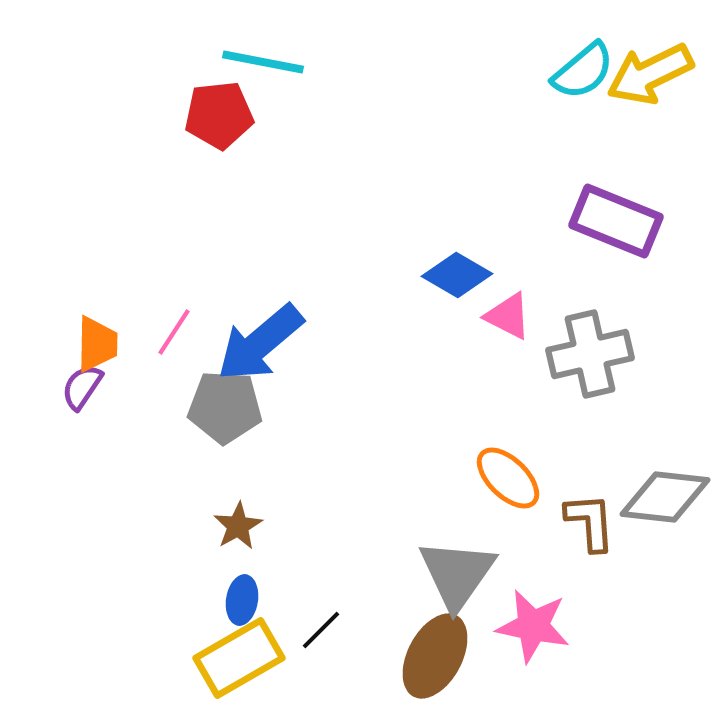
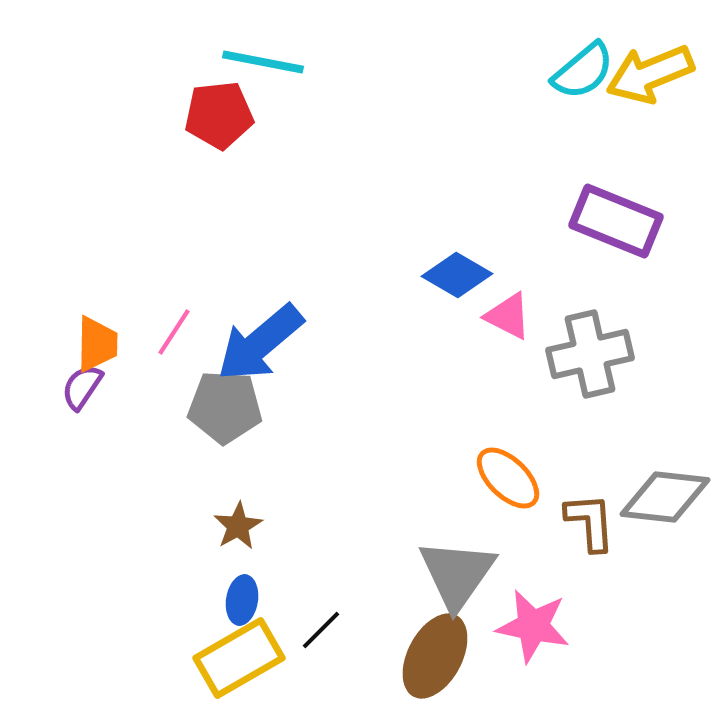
yellow arrow: rotated 4 degrees clockwise
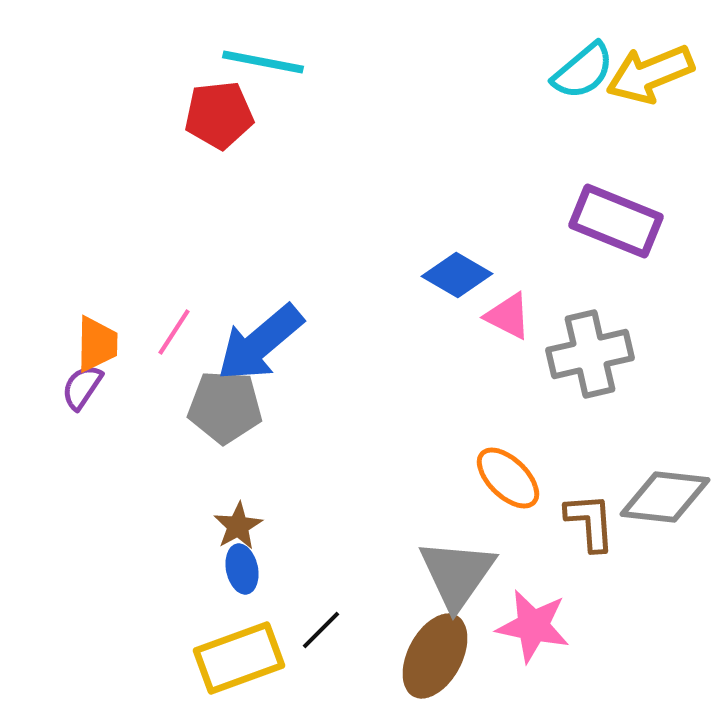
blue ellipse: moved 31 px up; rotated 21 degrees counterclockwise
yellow rectangle: rotated 10 degrees clockwise
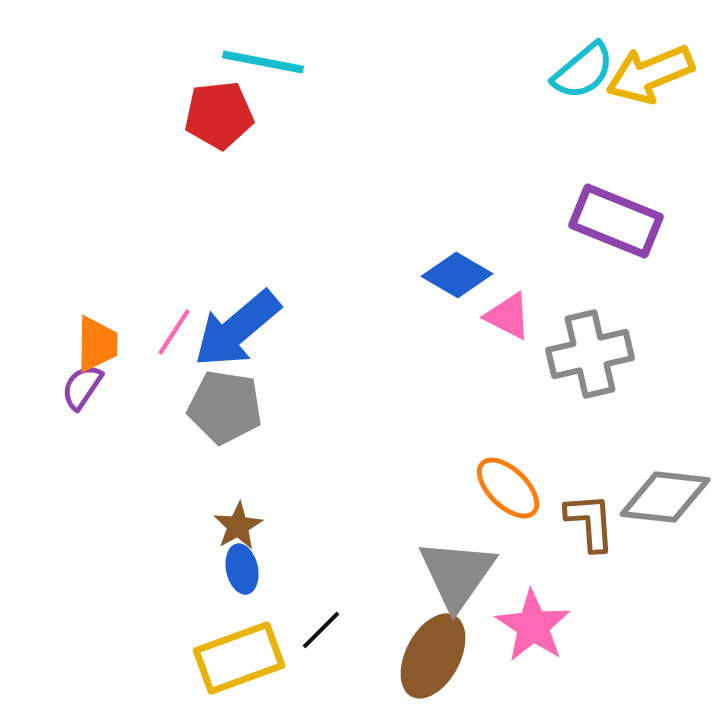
blue arrow: moved 23 px left, 14 px up
gray pentagon: rotated 6 degrees clockwise
orange ellipse: moved 10 px down
pink star: rotated 22 degrees clockwise
brown ellipse: moved 2 px left
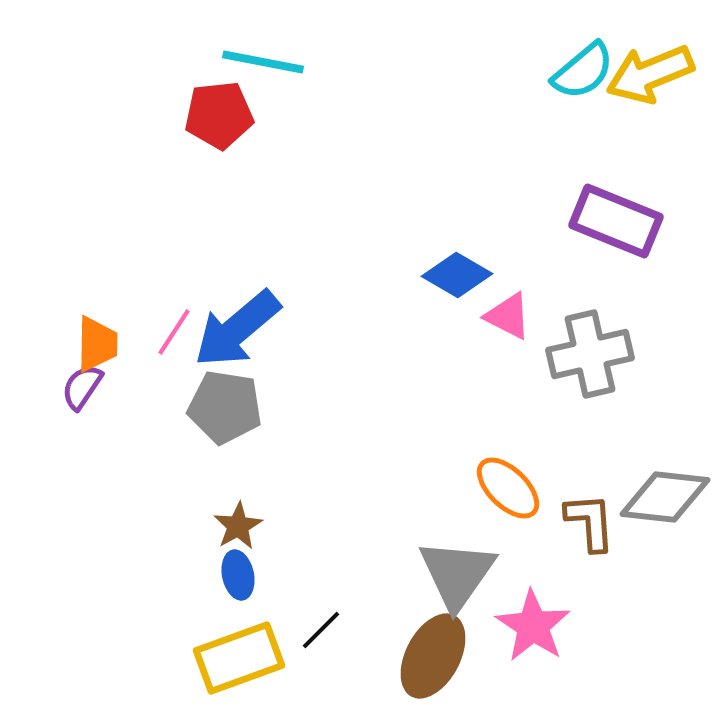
blue ellipse: moved 4 px left, 6 px down
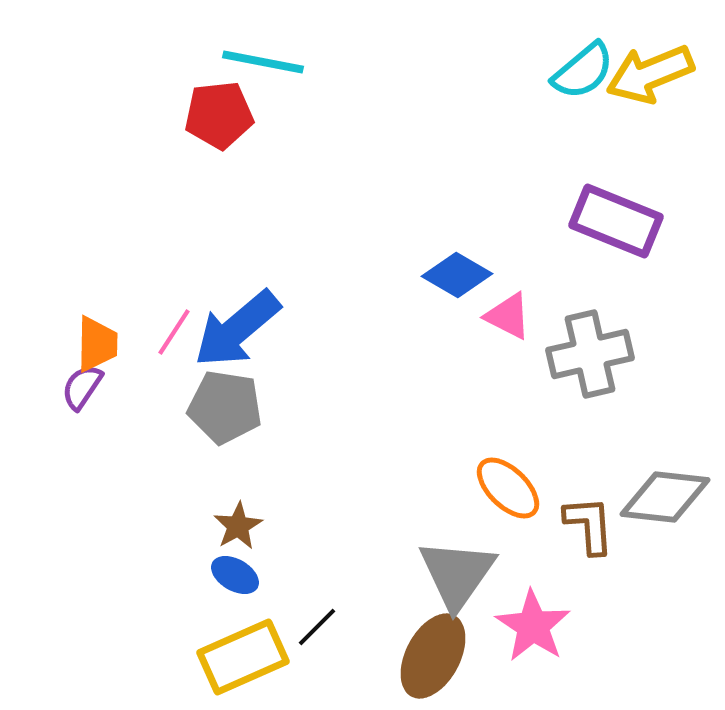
brown L-shape: moved 1 px left, 3 px down
blue ellipse: moved 3 px left; rotated 48 degrees counterclockwise
black line: moved 4 px left, 3 px up
yellow rectangle: moved 4 px right, 1 px up; rotated 4 degrees counterclockwise
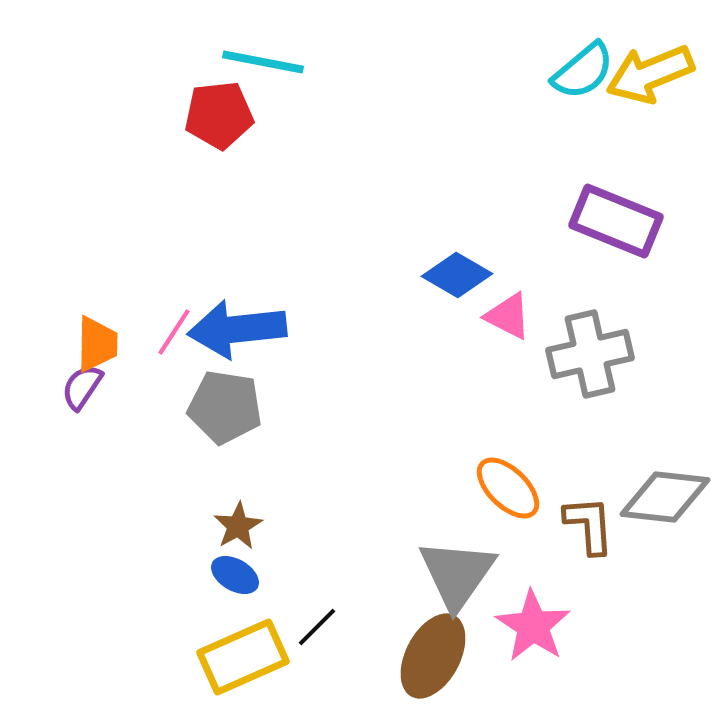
blue arrow: rotated 34 degrees clockwise
